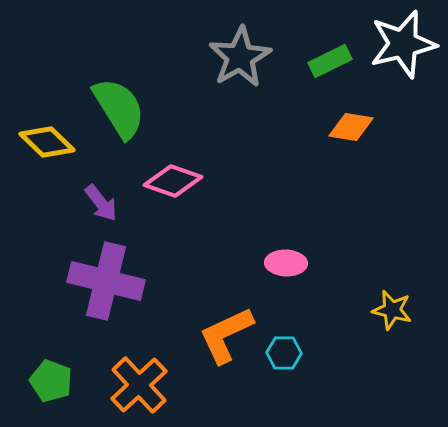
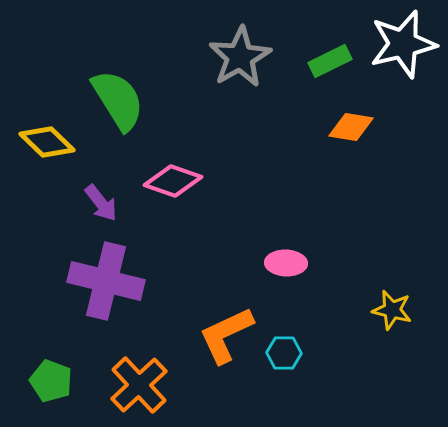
green semicircle: moved 1 px left, 8 px up
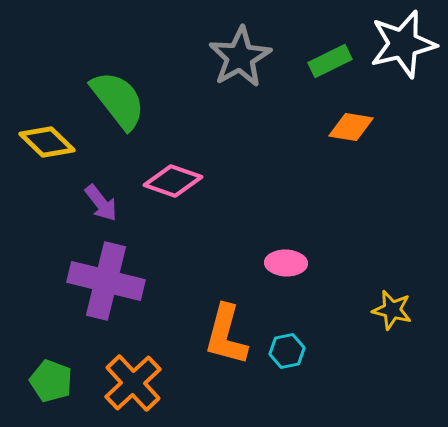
green semicircle: rotated 6 degrees counterclockwise
orange L-shape: rotated 50 degrees counterclockwise
cyan hexagon: moved 3 px right, 2 px up; rotated 12 degrees counterclockwise
orange cross: moved 6 px left, 2 px up
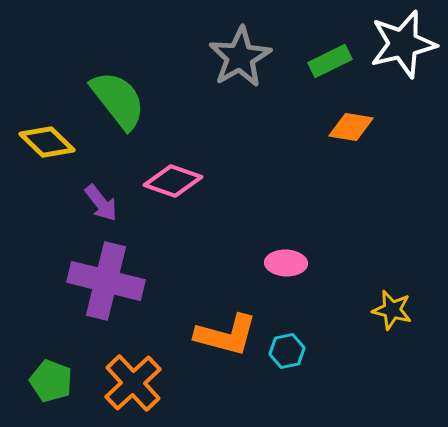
orange L-shape: rotated 90 degrees counterclockwise
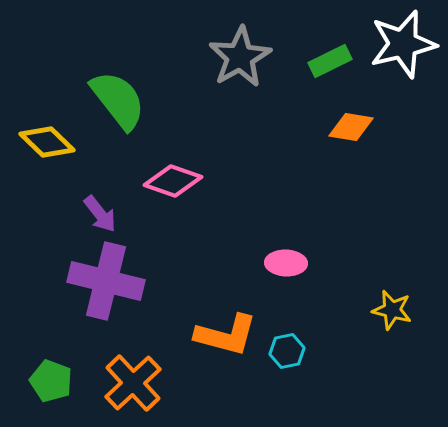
purple arrow: moved 1 px left, 11 px down
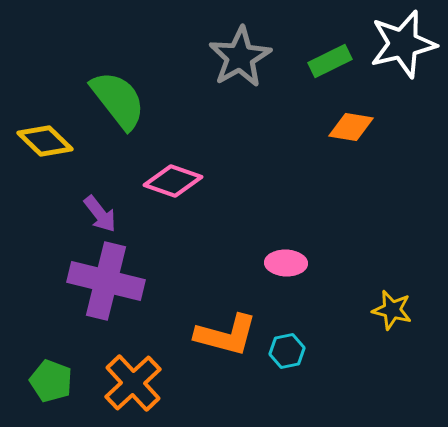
yellow diamond: moved 2 px left, 1 px up
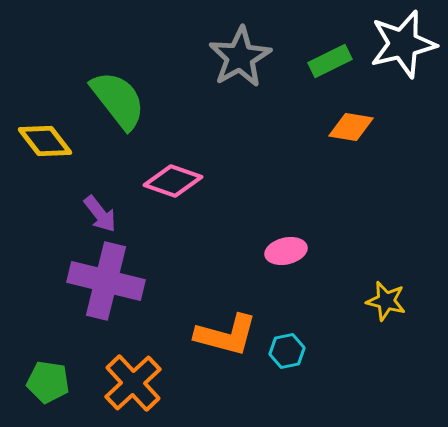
yellow diamond: rotated 8 degrees clockwise
pink ellipse: moved 12 px up; rotated 15 degrees counterclockwise
yellow star: moved 6 px left, 9 px up
green pentagon: moved 3 px left, 1 px down; rotated 12 degrees counterclockwise
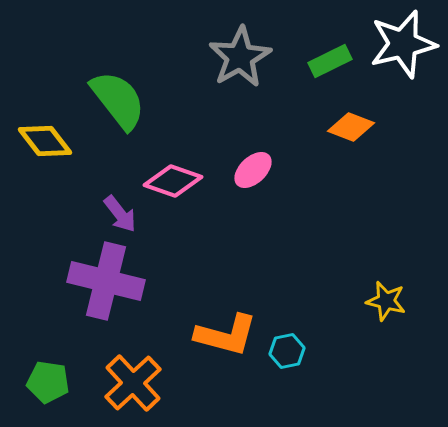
orange diamond: rotated 12 degrees clockwise
purple arrow: moved 20 px right
pink ellipse: moved 33 px left, 81 px up; rotated 30 degrees counterclockwise
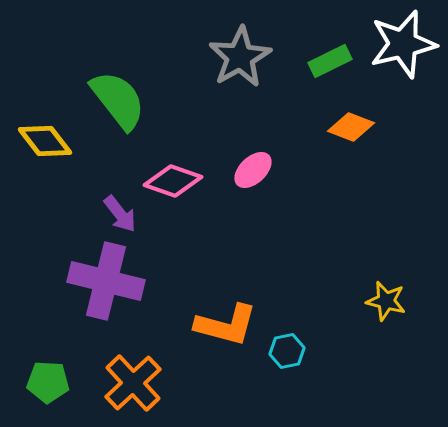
orange L-shape: moved 10 px up
green pentagon: rotated 6 degrees counterclockwise
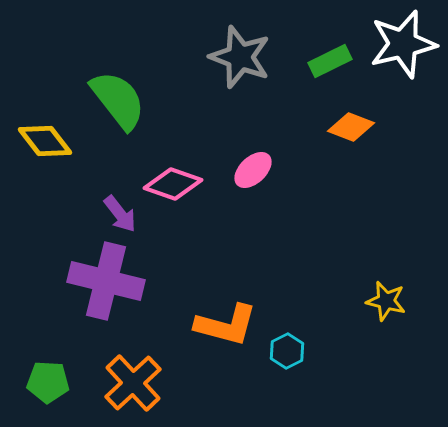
gray star: rotated 22 degrees counterclockwise
pink diamond: moved 3 px down
cyan hexagon: rotated 16 degrees counterclockwise
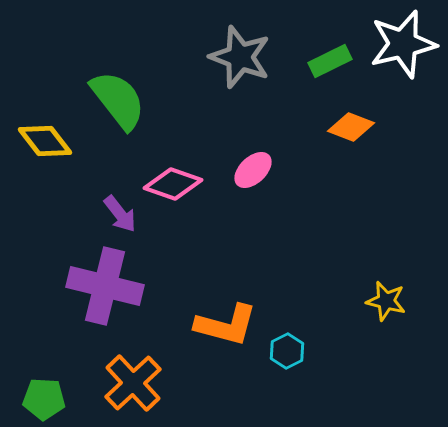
purple cross: moved 1 px left, 5 px down
green pentagon: moved 4 px left, 17 px down
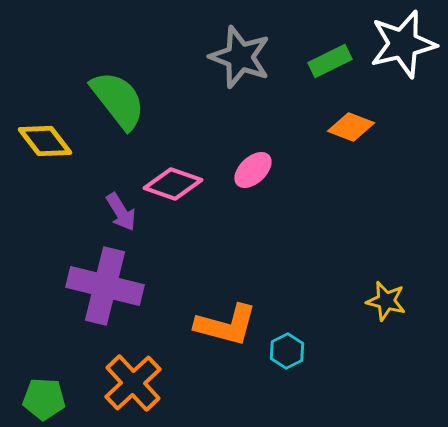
purple arrow: moved 1 px right, 2 px up; rotated 6 degrees clockwise
